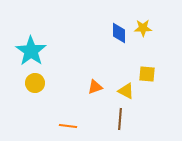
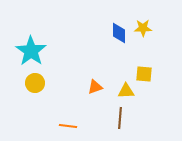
yellow square: moved 3 px left
yellow triangle: rotated 30 degrees counterclockwise
brown line: moved 1 px up
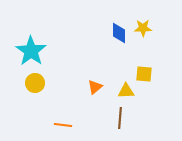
orange triangle: rotated 21 degrees counterclockwise
orange line: moved 5 px left, 1 px up
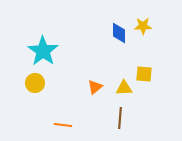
yellow star: moved 2 px up
cyan star: moved 12 px right
yellow triangle: moved 2 px left, 3 px up
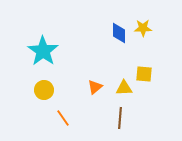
yellow star: moved 2 px down
yellow circle: moved 9 px right, 7 px down
orange line: moved 7 px up; rotated 48 degrees clockwise
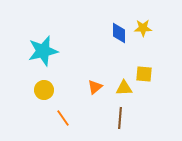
cyan star: rotated 24 degrees clockwise
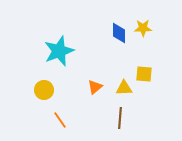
cyan star: moved 16 px right; rotated 8 degrees counterclockwise
orange line: moved 3 px left, 2 px down
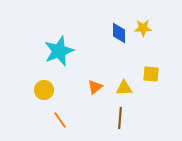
yellow square: moved 7 px right
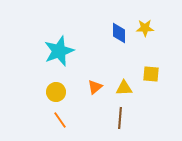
yellow star: moved 2 px right
yellow circle: moved 12 px right, 2 px down
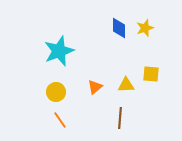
yellow star: rotated 18 degrees counterclockwise
blue diamond: moved 5 px up
yellow triangle: moved 2 px right, 3 px up
